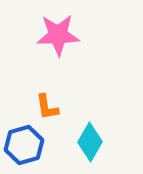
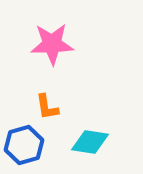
pink star: moved 6 px left, 9 px down
cyan diamond: rotated 69 degrees clockwise
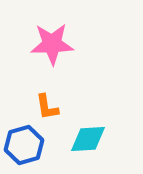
cyan diamond: moved 2 px left, 3 px up; rotated 12 degrees counterclockwise
